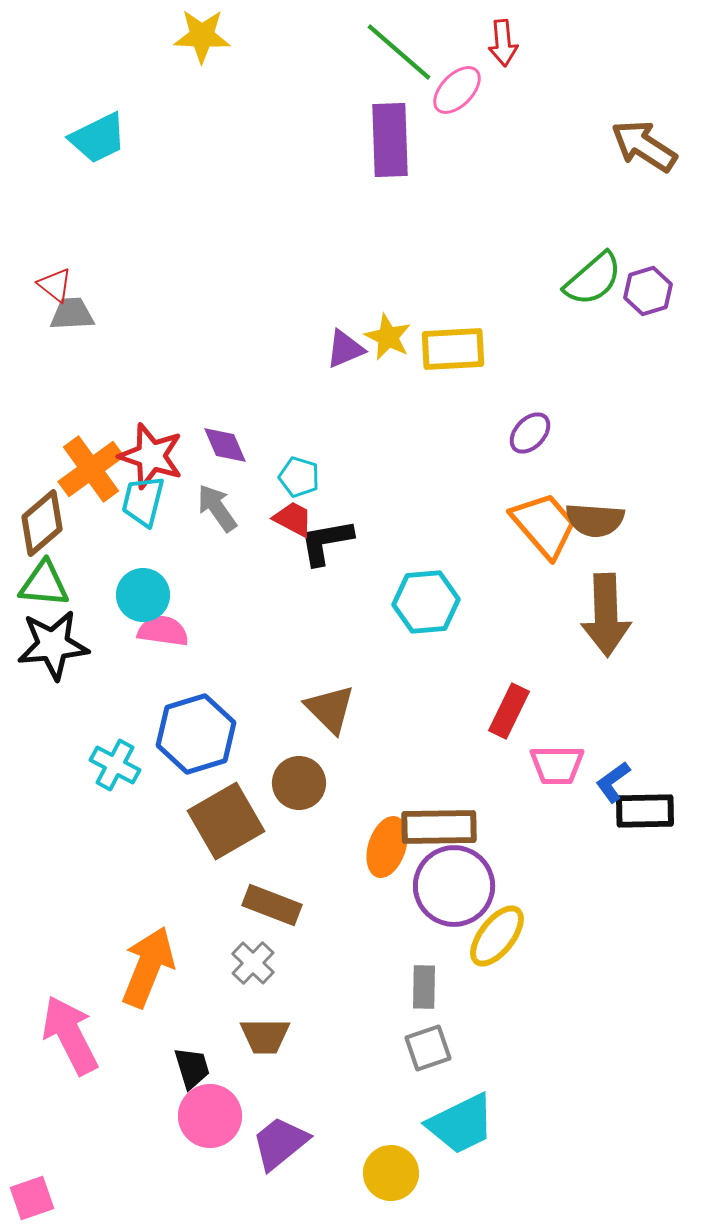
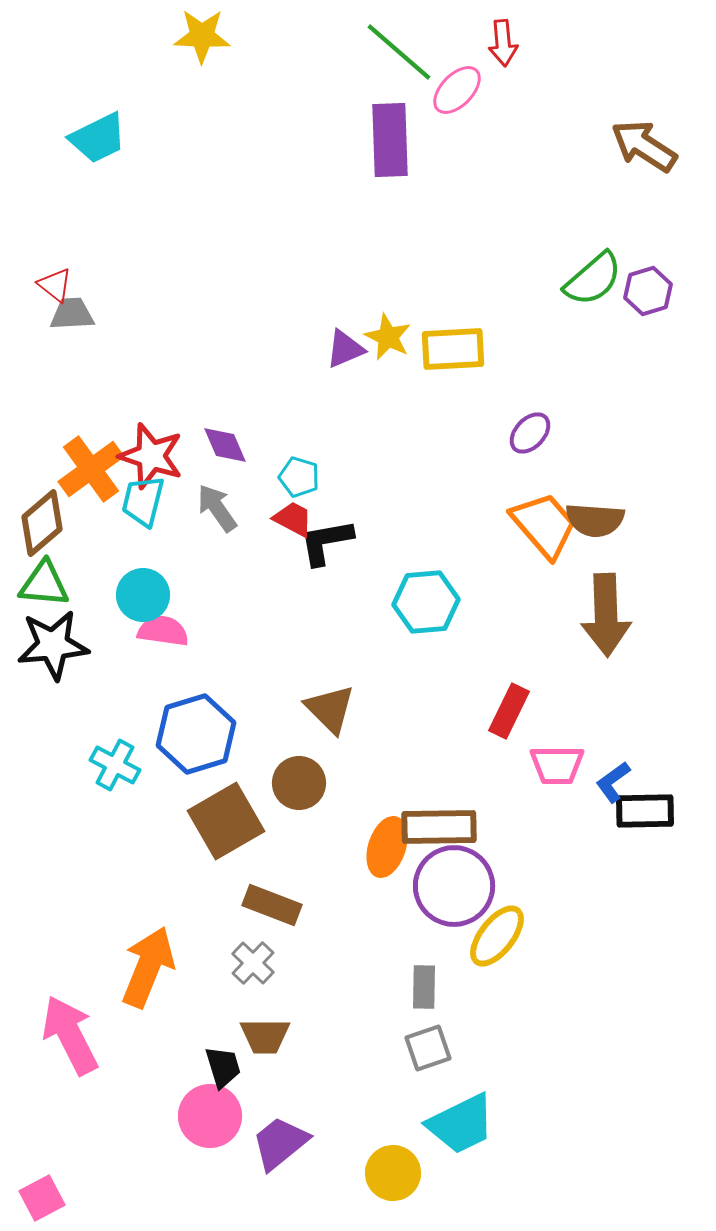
black trapezoid at (192, 1068): moved 31 px right, 1 px up
yellow circle at (391, 1173): moved 2 px right
pink square at (32, 1198): moved 10 px right; rotated 9 degrees counterclockwise
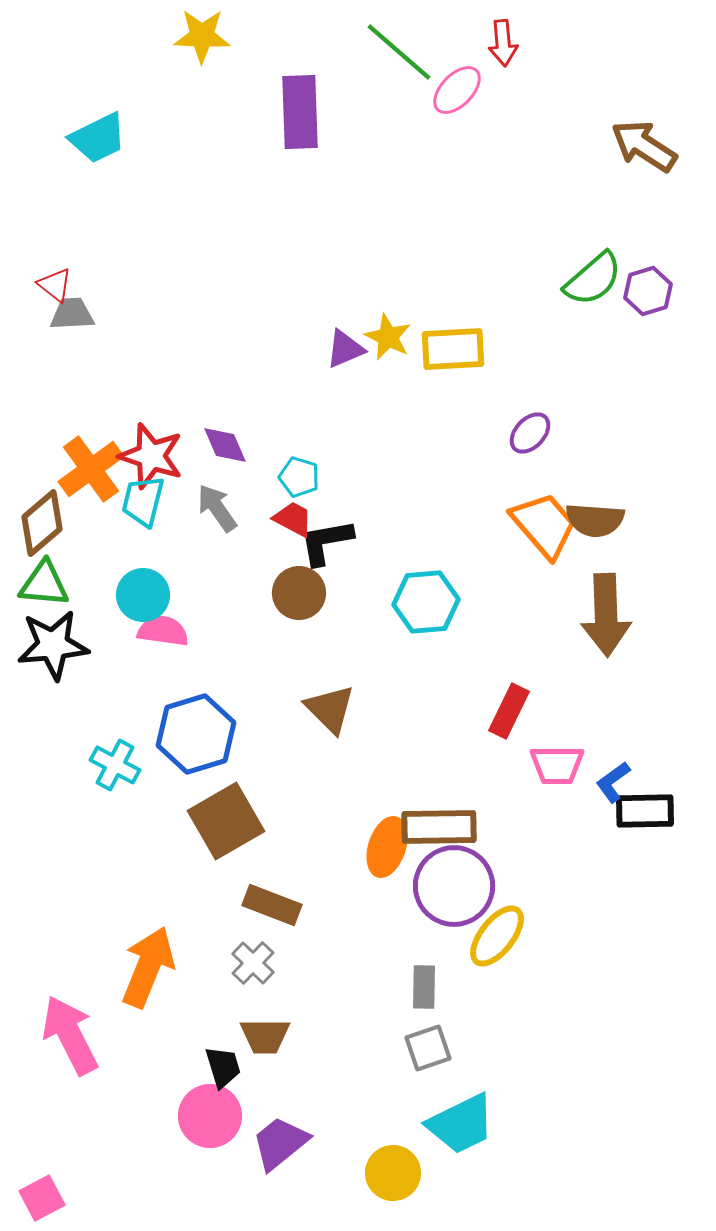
purple rectangle at (390, 140): moved 90 px left, 28 px up
brown circle at (299, 783): moved 190 px up
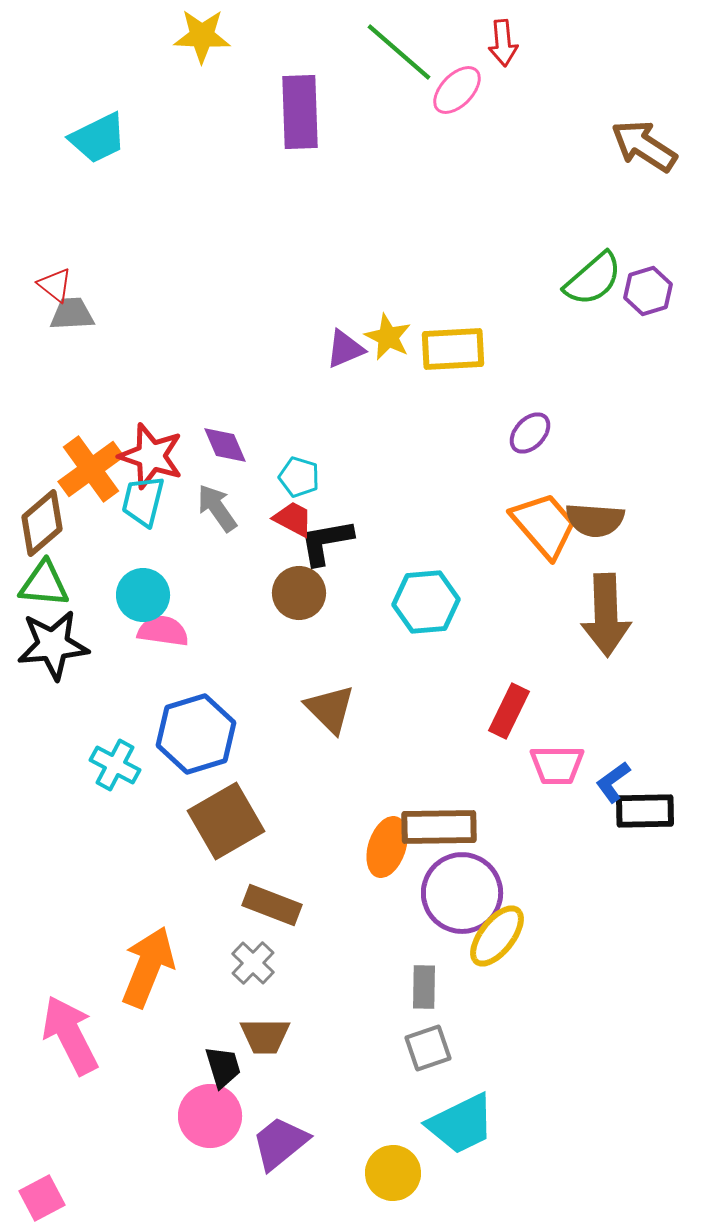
purple circle at (454, 886): moved 8 px right, 7 px down
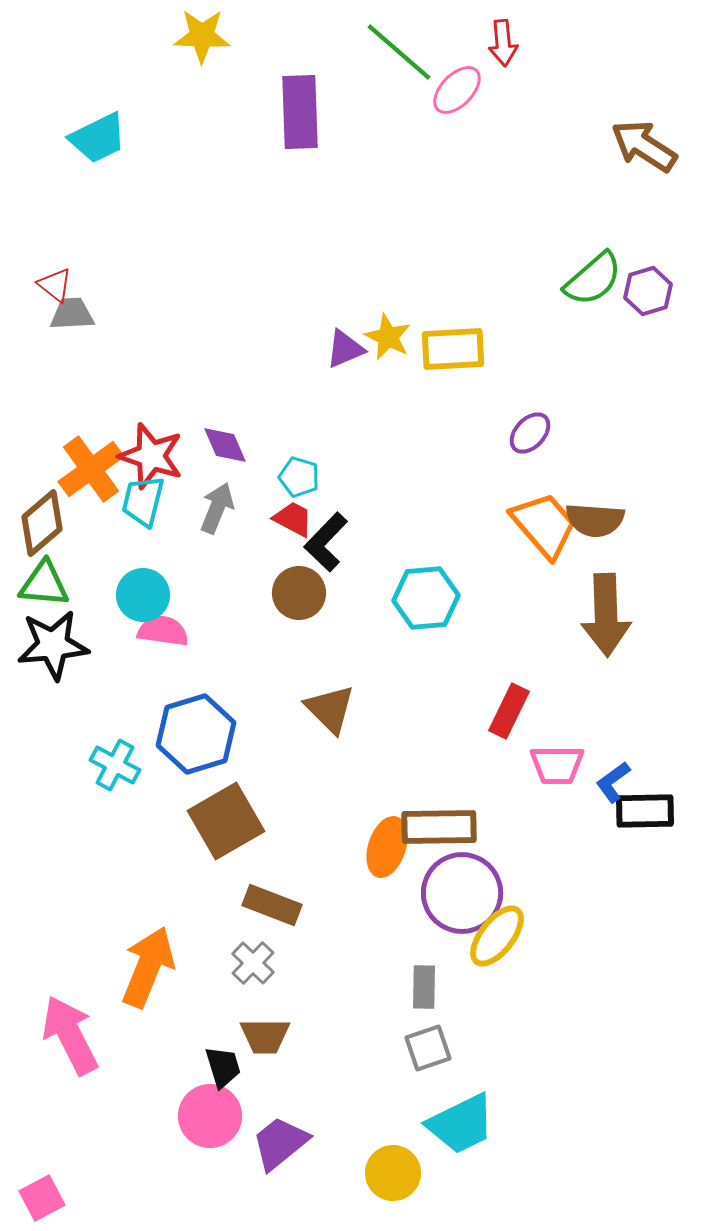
gray arrow at (217, 508): rotated 57 degrees clockwise
black L-shape at (326, 542): rotated 36 degrees counterclockwise
cyan hexagon at (426, 602): moved 4 px up
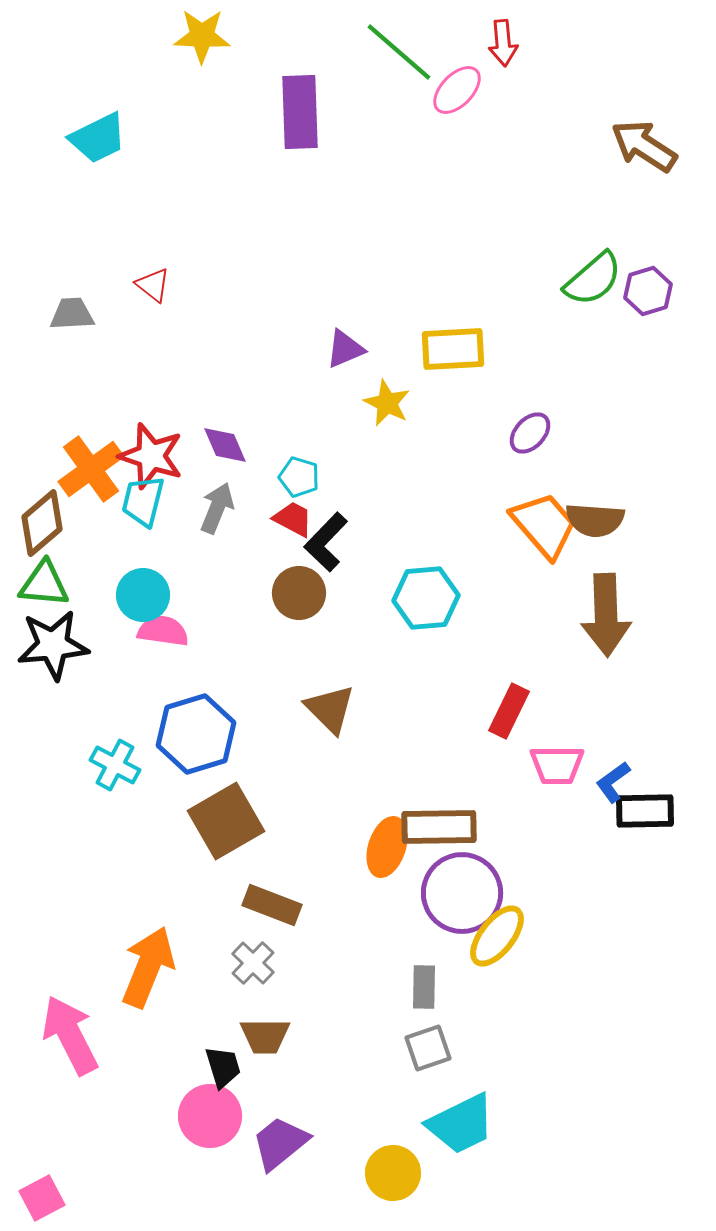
red triangle at (55, 285): moved 98 px right
yellow star at (388, 337): moved 1 px left, 66 px down
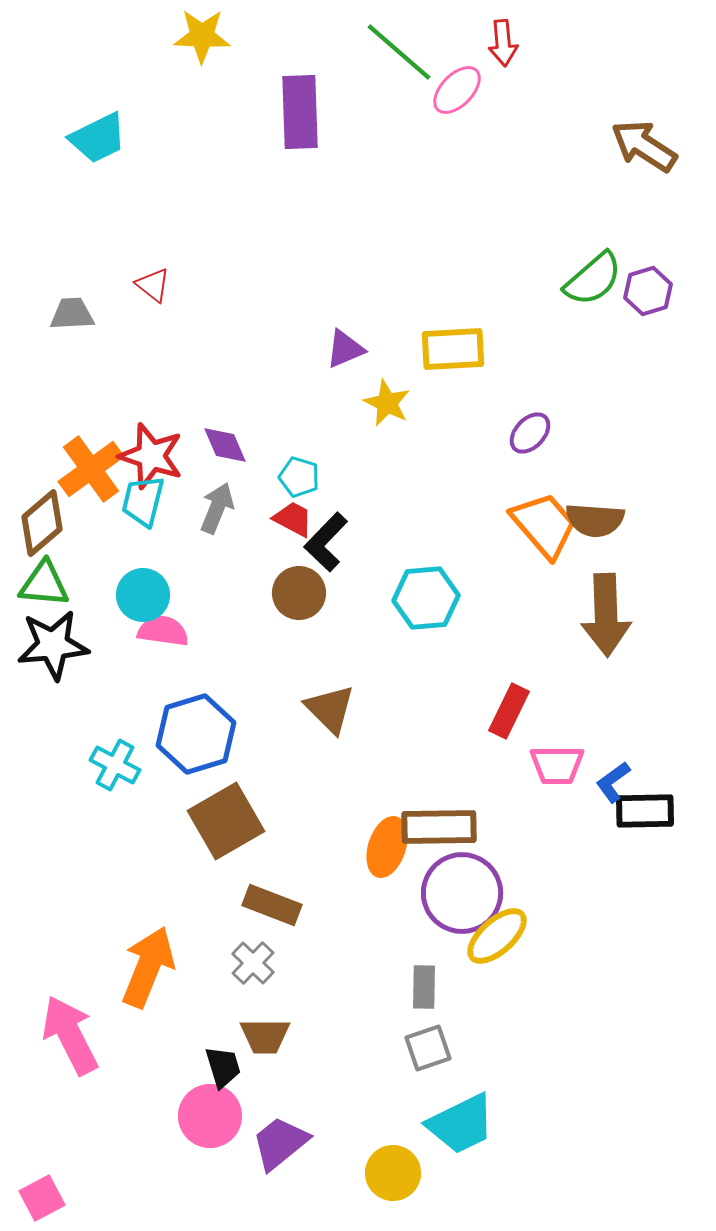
yellow ellipse at (497, 936): rotated 10 degrees clockwise
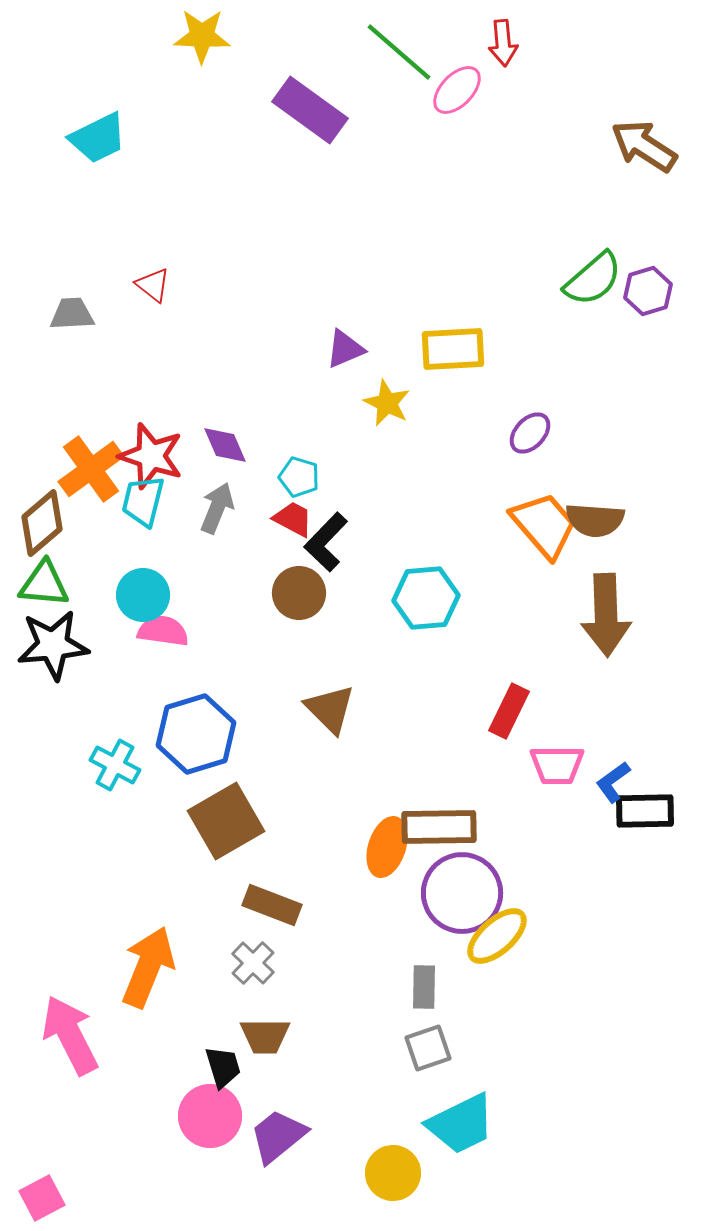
purple rectangle at (300, 112): moved 10 px right, 2 px up; rotated 52 degrees counterclockwise
purple trapezoid at (280, 1143): moved 2 px left, 7 px up
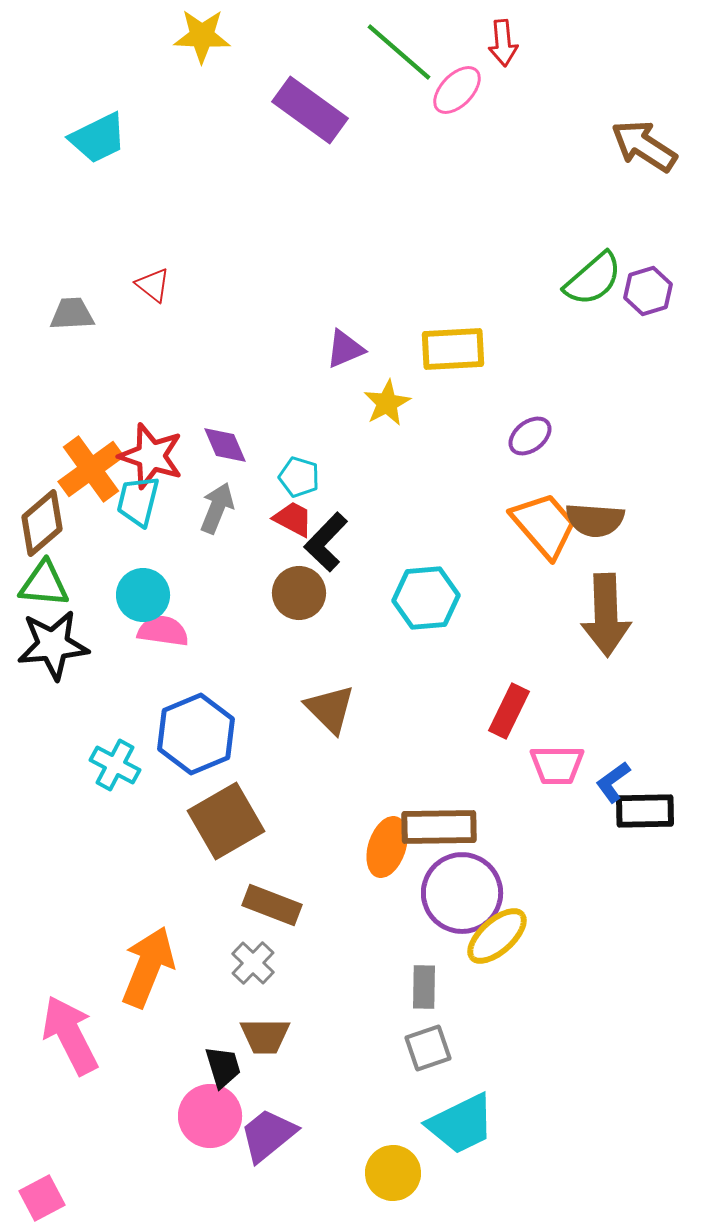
yellow star at (387, 403): rotated 18 degrees clockwise
purple ellipse at (530, 433): moved 3 px down; rotated 9 degrees clockwise
cyan trapezoid at (143, 501): moved 5 px left
blue hexagon at (196, 734): rotated 6 degrees counterclockwise
purple trapezoid at (278, 1136): moved 10 px left, 1 px up
